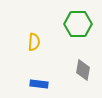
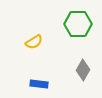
yellow semicircle: rotated 54 degrees clockwise
gray diamond: rotated 20 degrees clockwise
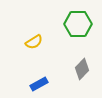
gray diamond: moved 1 px left, 1 px up; rotated 15 degrees clockwise
blue rectangle: rotated 36 degrees counterclockwise
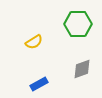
gray diamond: rotated 25 degrees clockwise
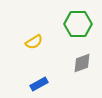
gray diamond: moved 6 px up
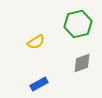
green hexagon: rotated 12 degrees counterclockwise
yellow semicircle: moved 2 px right
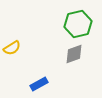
yellow semicircle: moved 24 px left, 6 px down
gray diamond: moved 8 px left, 9 px up
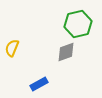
yellow semicircle: rotated 144 degrees clockwise
gray diamond: moved 8 px left, 2 px up
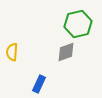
yellow semicircle: moved 4 px down; rotated 18 degrees counterclockwise
blue rectangle: rotated 36 degrees counterclockwise
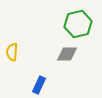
gray diamond: moved 1 px right, 2 px down; rotated 20 degrees clockwise
blue rectangle: moved 1 px down
